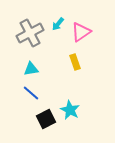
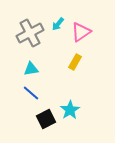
yellow rectangle: rotated 49 degrees clockwise
cyan star: rotated 12 degrees clockwise
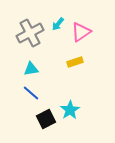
yellow rectangle: rotated 42 degrees clockwise
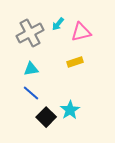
pink triangle: rotated 20 degrees clockwise
black square: moved 2 px up; rotated 18 degrees counterclockwise
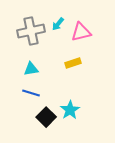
gray cross: moved 1 px right, 2 px up; rotated 16 degrees clockwise
yellow rectangle: moved 2 px left, 1 px down
blue line: rotated 24 degrees counterclockwise
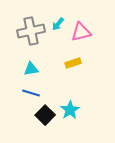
black square: moved 1 px left, 2 px up
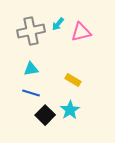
yellow rectangle: moved 17 px down; rotated 49 degrees clockwise
